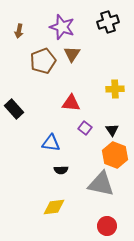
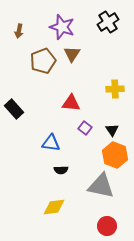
black cross: rotated 15 degrees counterclockwise
gray triangle: moved 2 px down
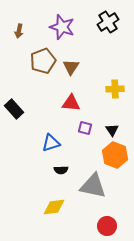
brown triangle: moved 1 px left, 13 px down
purple square: rotated 24 degrees counterclockwise
blue triangle: rotated 24 degrees counterclockwise
gray triangle: moved 8 px left
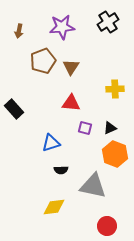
purple star: rotated 25 degrees counterclockwise
black triangle: moved 2 px left, 2 px up; rotated 40 degrees clockwise
orange hexagon: moved 1 px up
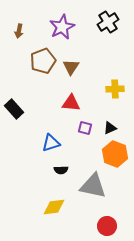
purple star: rotated 20 degrees counterclockwise
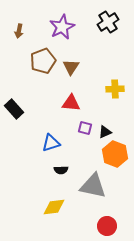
black triangle: moved 5 px left, 4 px down
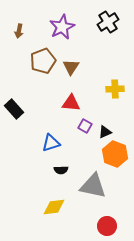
purple square: moved 2 px up; rotated 16 degrees clockwise
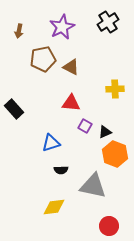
brown pentagon: moved 2 px up; rotated 10 degrees clockwise
brown triangle: rotated 36 degrees counterclockwise
red circle: moved 2 px right
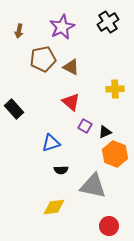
red triangle: moved 1 px up; rotated 36 degrees clockwise
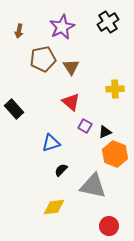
brown triangle: rotated 30 degrees clockwise
black semicircle: rotated 136 degrees clockwise
